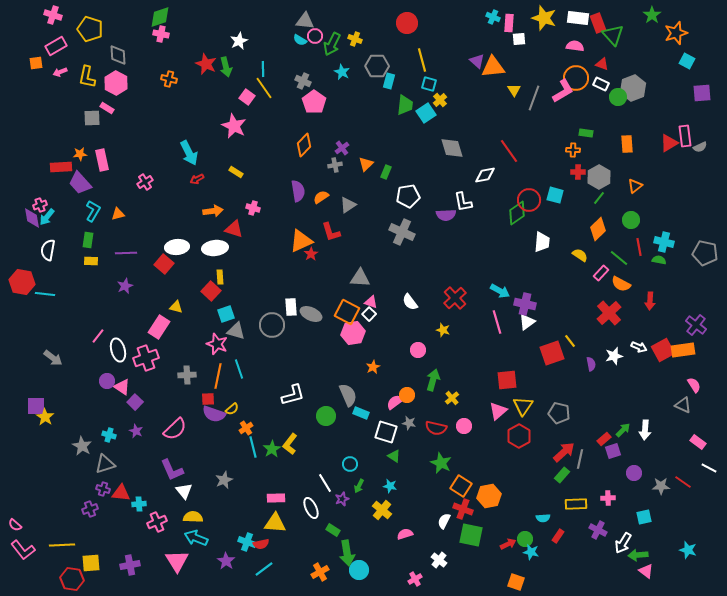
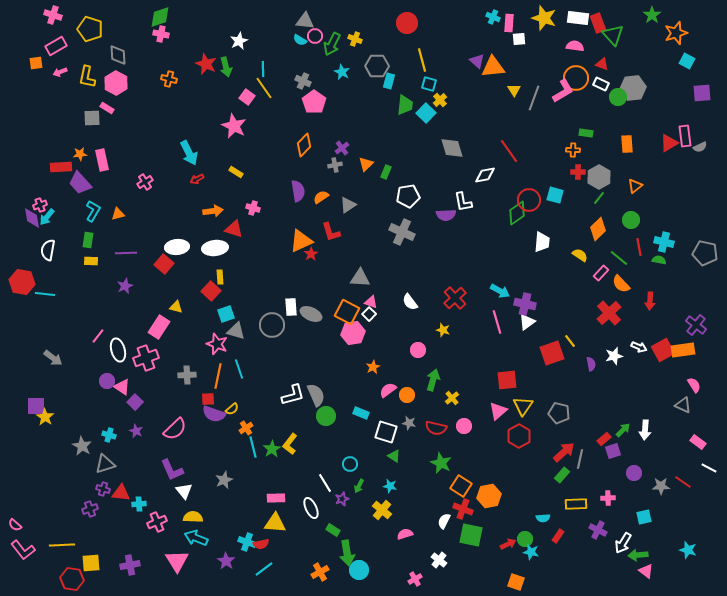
gray hexagon at (633, 88): rotated 15 degrees clockwise
cyan square at (426, 113): rotated 12 degrees counterclockwise
orange semicircle at (621, 284): rotated 18 degrees clockwise
gray semicircle at (348, 395): moved 32 px left
pink semicircle at (395, 402): moved 7 px left, 12 px up
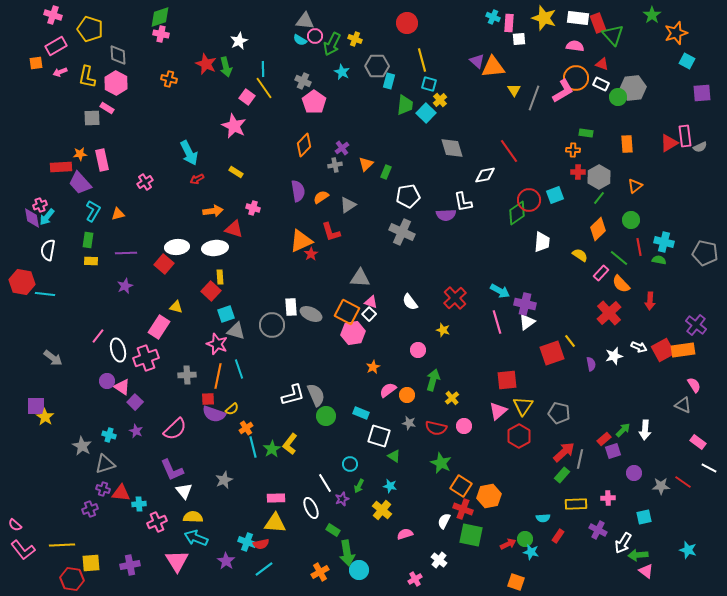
cyan square at (555, 195): rotated 36 degrees counterclockwise
white square at (386, 432): moved 7 px left, 4 px down
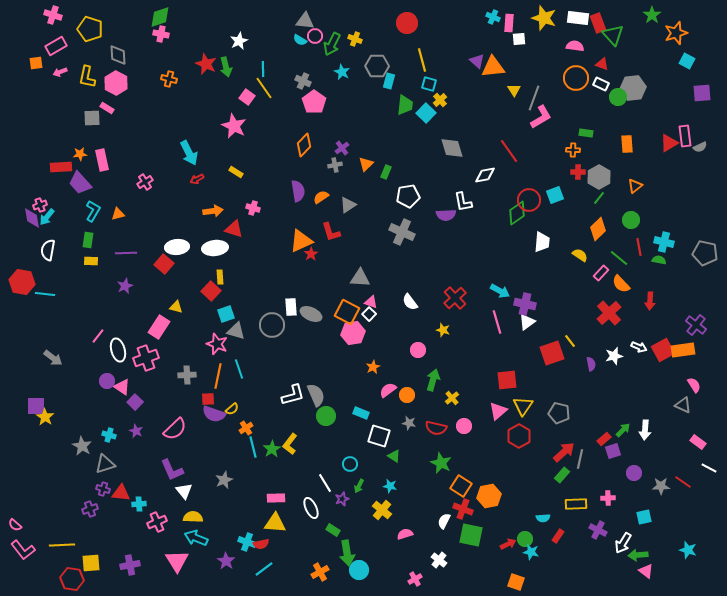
pink L-shape at (563, 91): moved 22 px left, 26 px down
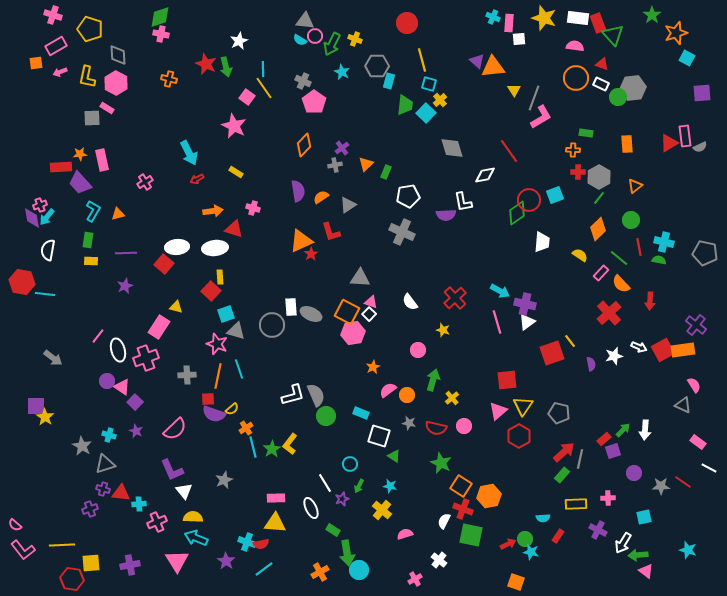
cyan square at (687, 61): moved 3 px up
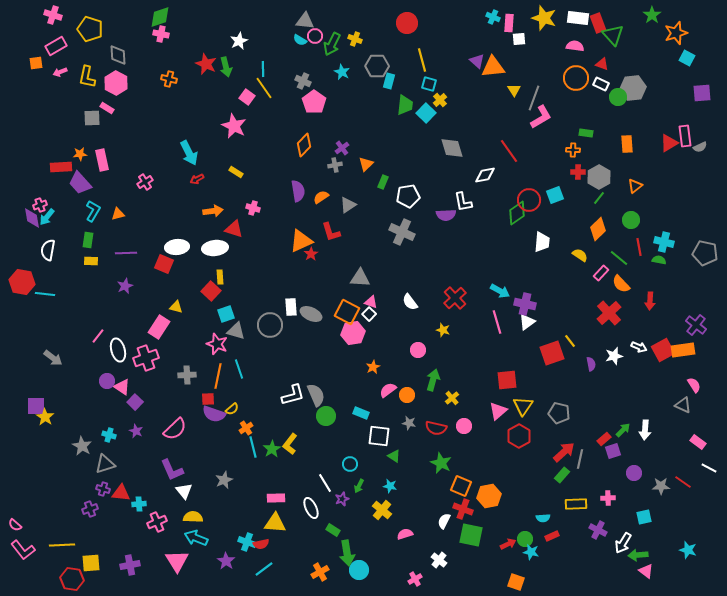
green rectangle at (386, 172): moved 3 px left, 10 px down
red square at (164, 264): rotated 18 degrees counterclockwise
gray circle at (272, 325): moved 2 px left
white square at (379, 436): rotated 10 degrees counterclockwise
orange square at (461, 486): rotated 10 degrees counterclockwise
red rectangle at (558, 536): moved 6 px left; rotated 32 degrees clockwise
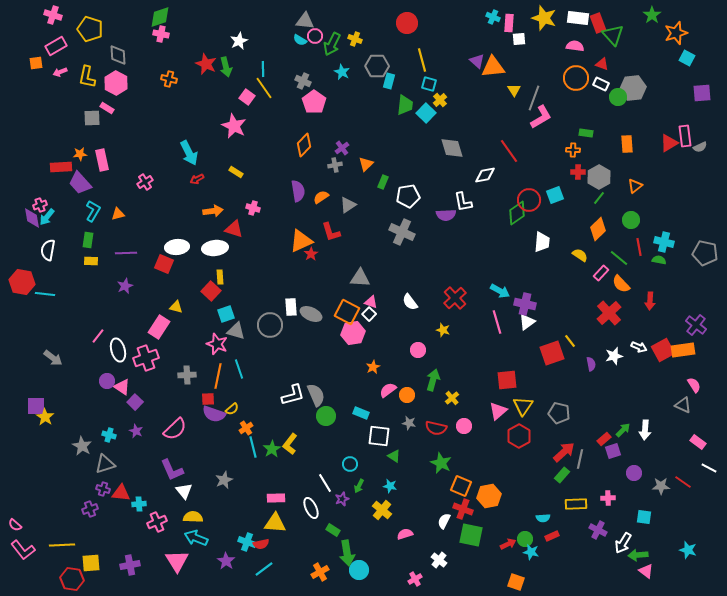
cyan square at (644, 517): rotated 21 degrees clockwise
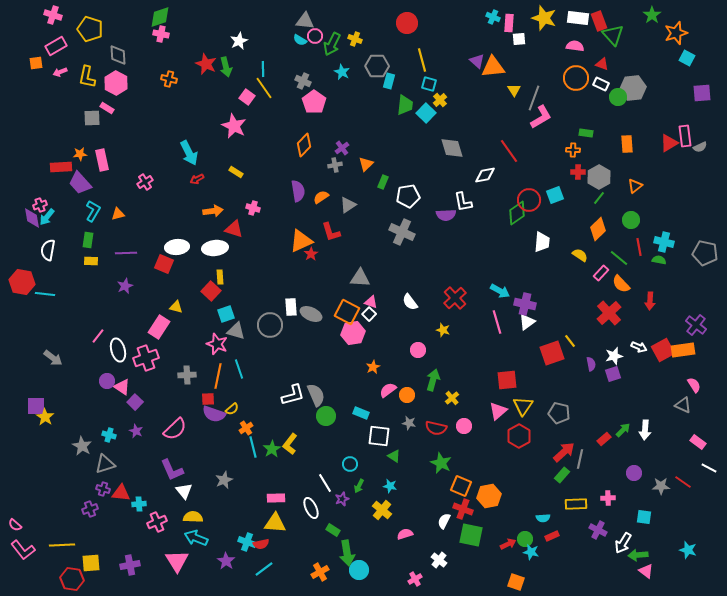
red rectangle at (598, 23): moved 1 px right, 2 px up
purple square at (613, 451): moved 77 px up
